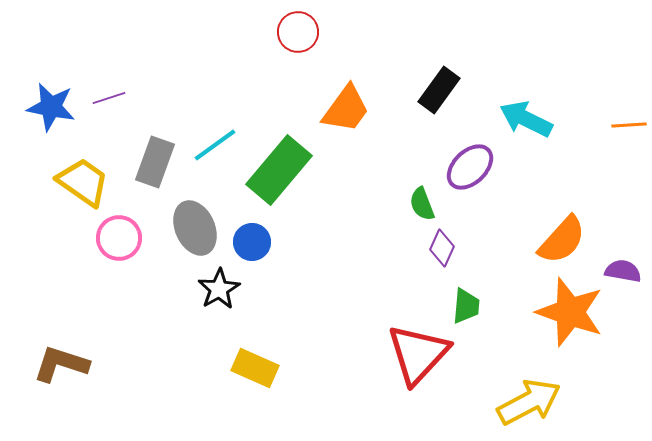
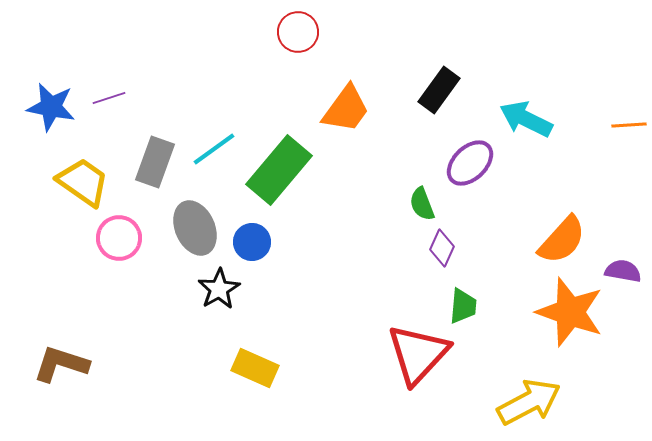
cyan line: moved 1 px left, 4 px down
purple ellipse: moved 4 px up
green trapezoid: moved 3 px left
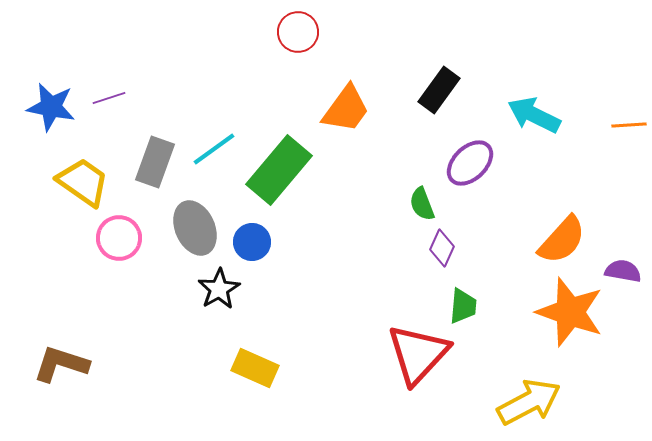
cyan arrow: moved 8 px right, 4 px up
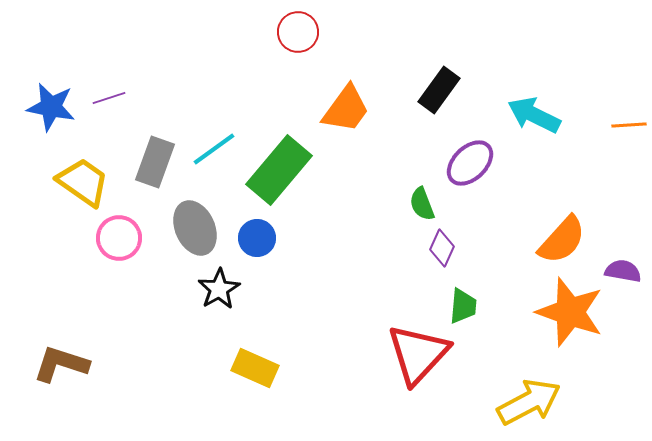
blue circle: moved 5 px right, 4 px up
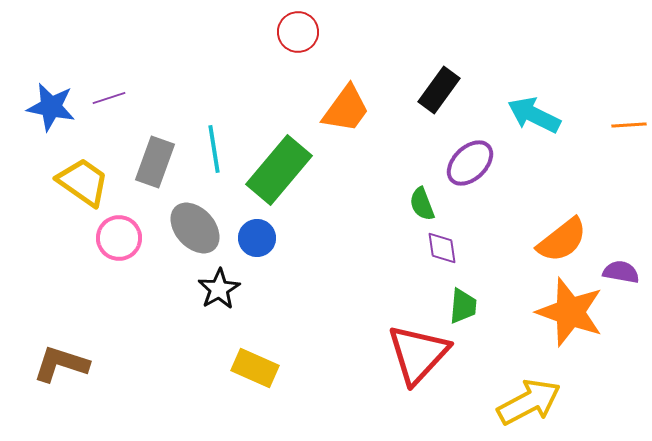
cyan line: rotated 63 degrees counterclockwise
gray ellipse: rotated 18 degrees counterclockwise
orange semicircle: rotated 10 degrees clockwise
purple diamond: rotated 33 degrees counterclockwise
purple semicircle: moved 2 px left, 1 px down
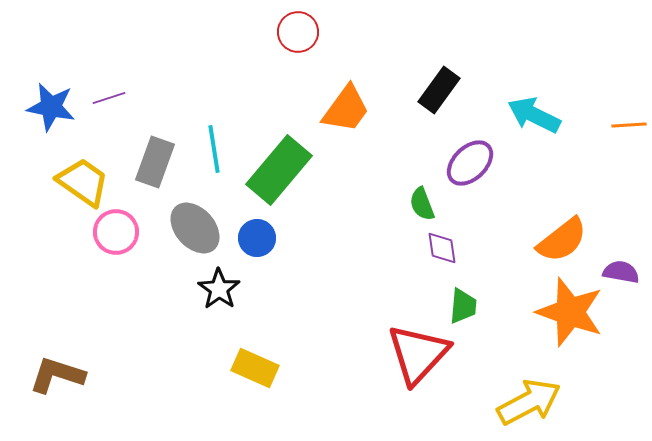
pink circle: moved 3 px left, 6 px up
black star: rotated 6 degrees counterclockwise
brown L-shape: moved 4 px left, 11 px down
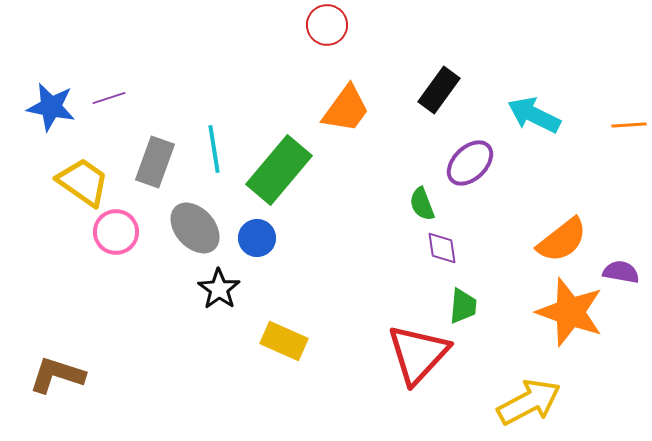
red circle: moved 29 px right, 7 px up
yellow rectangle: moved 29 px right, 27 px up
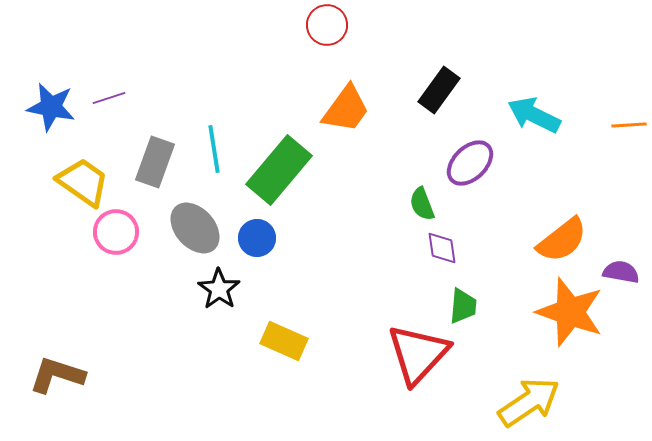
yellow arrow: rotated 6 degrees counterclockwise
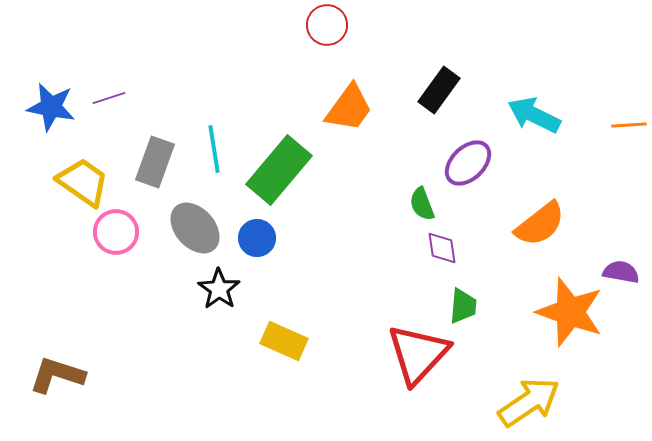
orange trapezoid: moved 3 px right, 1 px up
purple ellipse: moved 2 px left
orange semicircle: moved 22 px left, 16 px up
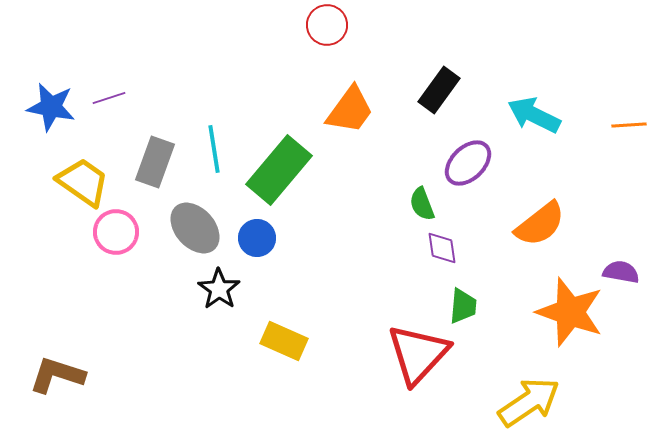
orange trapezoid: moved 1 px right, 2 px down
